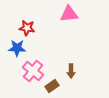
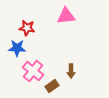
pink triangle: moved 3 px left, 2 px down
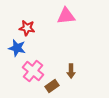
blue star: rotated 12 degrees clockwise
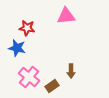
pink cross: moved 4 px left, 6 px down
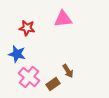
pink triangle: moved 3 px left, 3 px down
blue star: moved 6 px down
brown arrow: moved 3 px left; rotated 32 degrees counterclockwise
brown rectangle: moved 1 px right, 2 px up
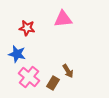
brown rectangle: moved 1 px up; rotated 24 degrees counterclockwise
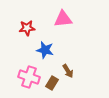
red star: rotated 14 degrees counterclockwise
blue star: moved 28 px right, 4 px up
pink cross: rotated 20 degrees counterclockwise
brown rectangle: moved 1 px left
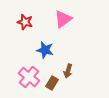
pink triangle: rotated 30 degrees counterclockwise
red star: moved 2 px left, 6 px up; rotated 21 degrees clockwise
brown arrow: rotated 48 degrees clockwise
pink cross: rotated 20 degrees clockwise
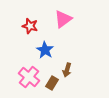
red star: moved 5 px right, 4 px down
blue star: rotated 18 degrees clockwise
brown arrow: moved 1 px left, 1 px up
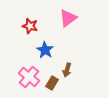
pink triangle: moved 5 px right, 1 px up
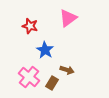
brown arrow: rotated 88 degrees counterclockwise
